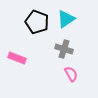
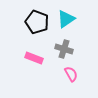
pink rectangle: moved 17 px right
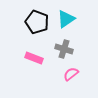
pink semicircle: rotated 98 degrees counterclockwise
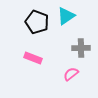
cyan triangle: moved 3 px up
gray cross: moved 17 px right, 1 px up; rotated 18 degrees counterclockwise
pink rectangle: moved 1 px left
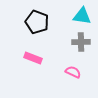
cyan triangle: moved 16 px right; rotated 42 degrees clockwise
gray cross: moved 6 px up
pink semicircle: moved 2 px right, 2 px up; rotated 63 degrees clockwise
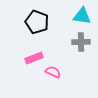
pink rectangle: moved 1 px right; rotated 42 degrees counterclockwise
pink semicircle: moved 20 px left
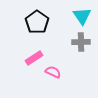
cyan triangle: rotated 48 degrees clockwise
black pentagon: rotated 15 degrees clockwise
pink rectangle: rotated 12 degrees counterclockwise
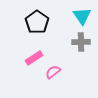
pink semicircle: rotated 63 degrees counterclockwise
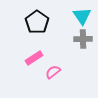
gray cross: moved 2 px right, 3 px up
